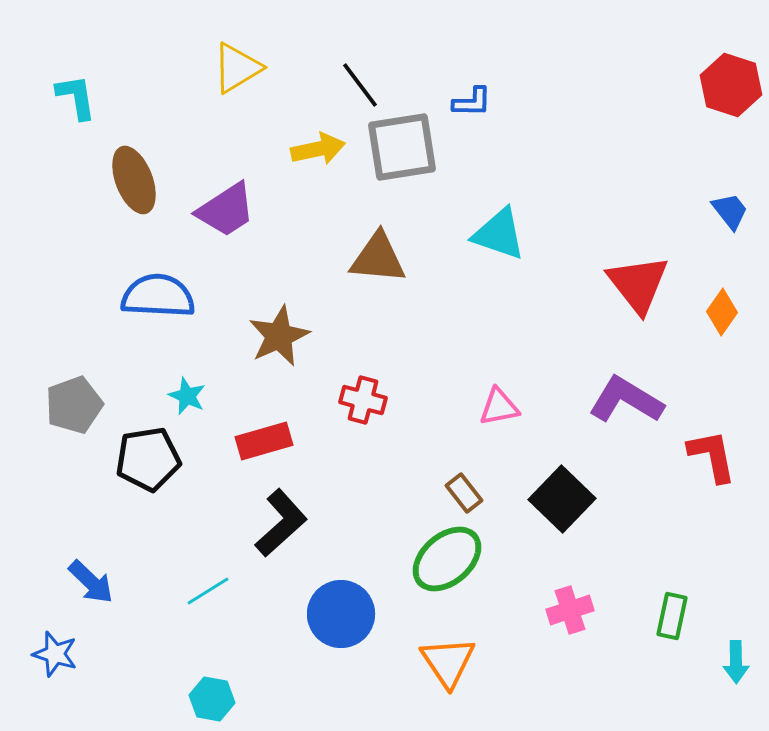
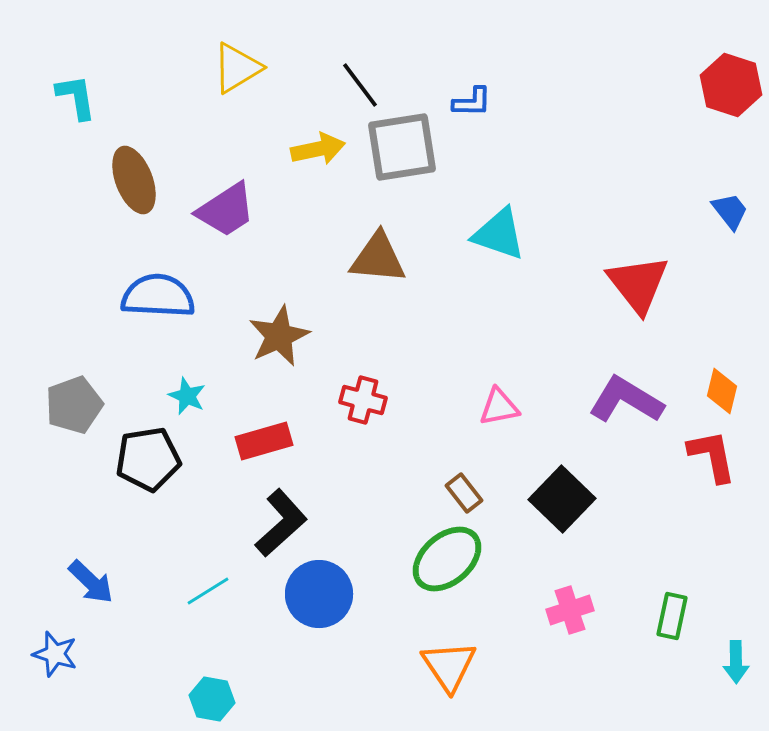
orange diamond: moved 79 px down; rotated 21 degrees counterclockwise
blue circle: moved 22 px left, 20 px up
orange triangle: moved 1 px right, 4 px down
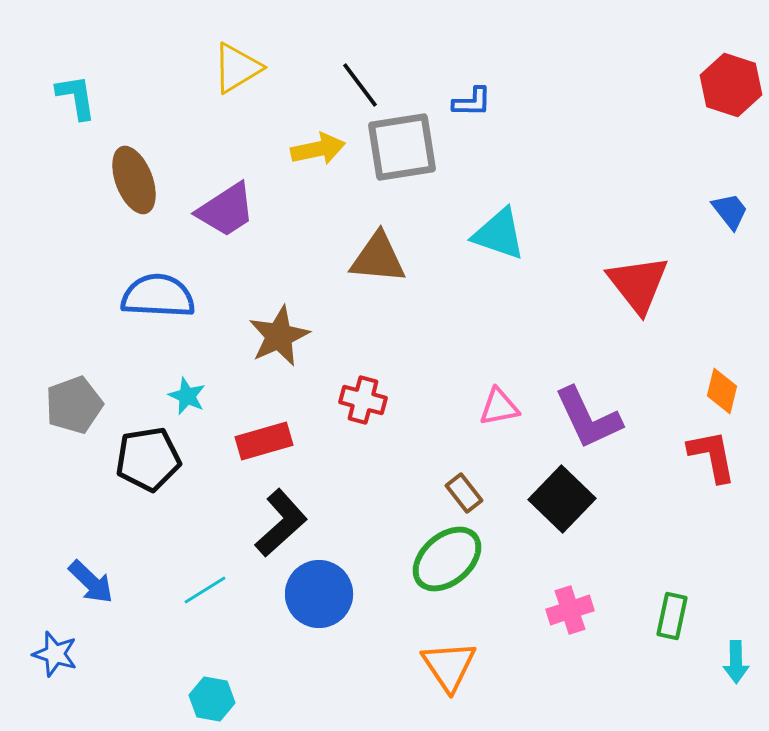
purple L-shape: moved 38 px left, 18 px down; rotated 146 degrees counterclockwise
cyan line: moved 3 px left, 1 px up
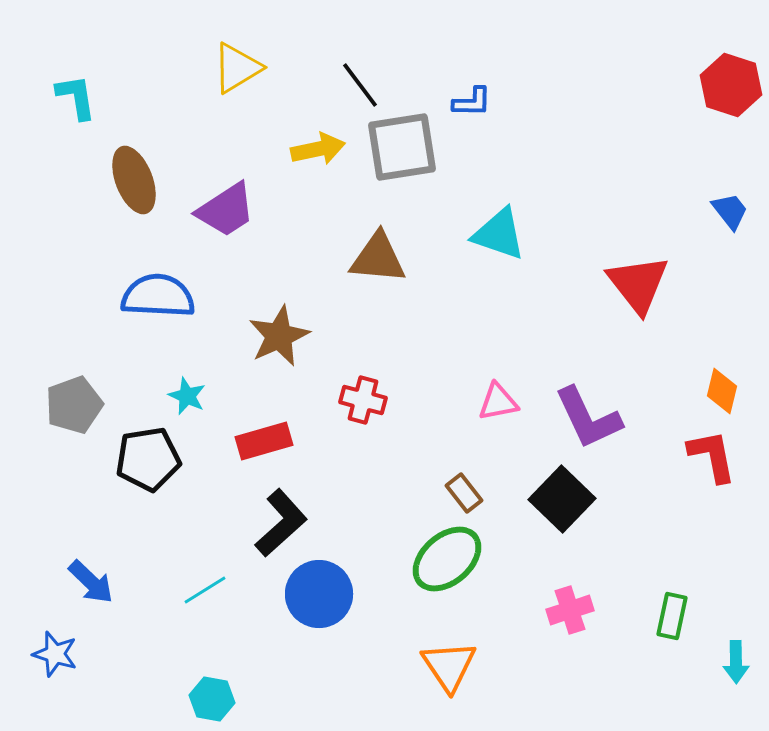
pink triangle: moved 1 px left, 5 px up
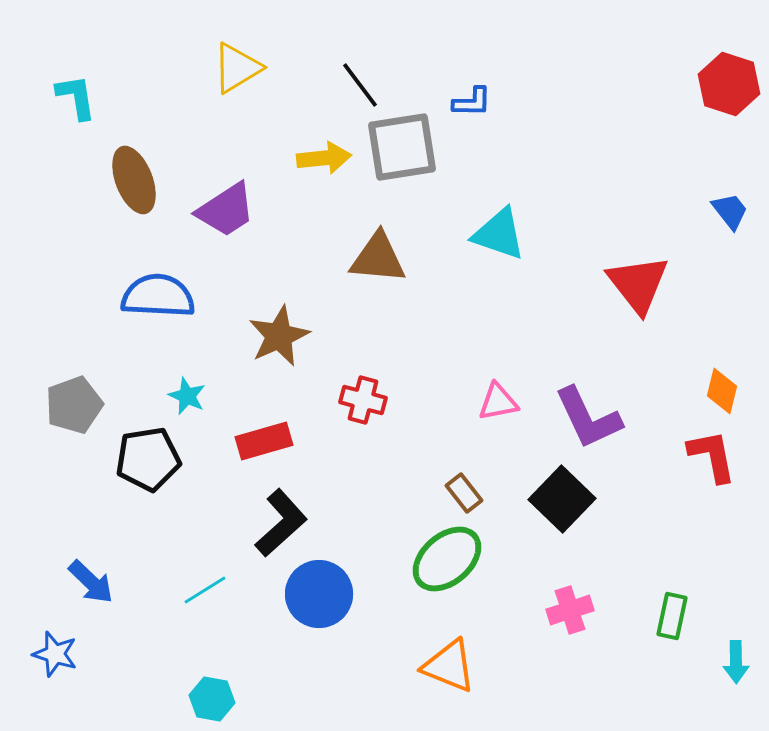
red hexagon: moved 2 px left, 1 px up
yellow arrow: moved 6 px right, 9 px down; rotated 6 degrees clockwise
orange triangle: rotated 34 degrees counterclockwise
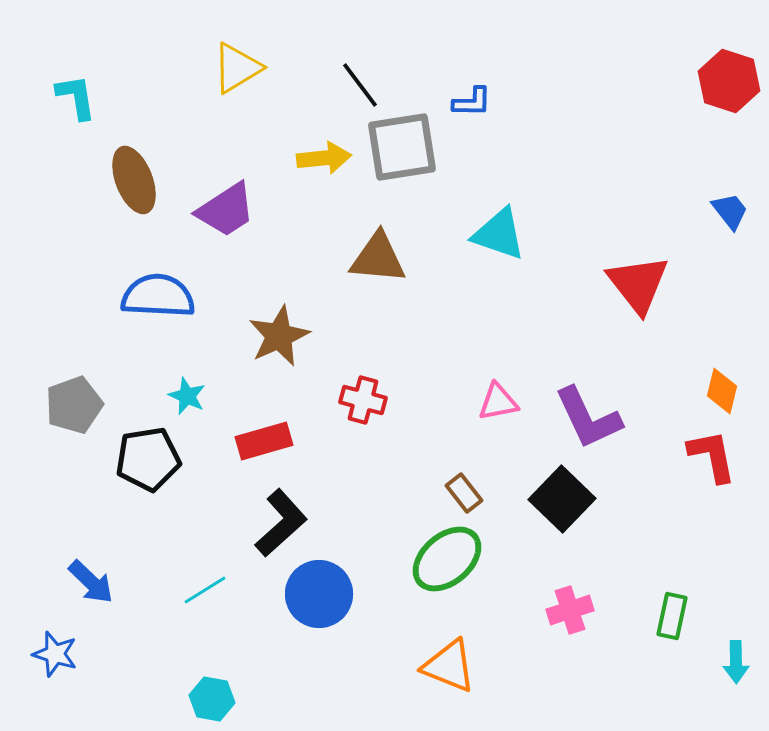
red hexagon: moved 3 px up
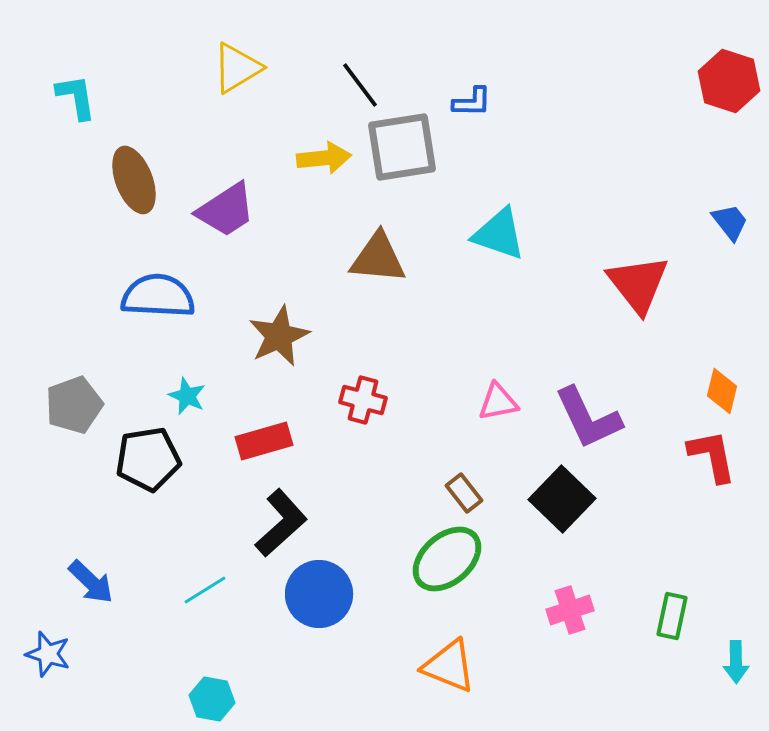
blue trapezoid: moved 11 px down
blue star: moved 7 px left
